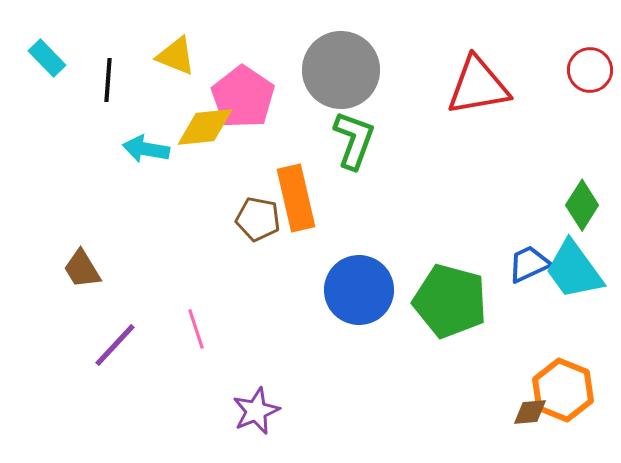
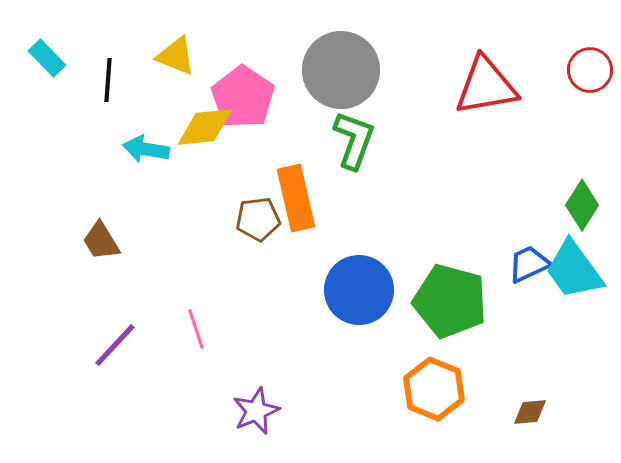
red triangle: moved 8 px right
brown pentagon: rotated 18 degrees counterclockwise
brown trapezoid: moved 19 px right, 28 px up
orange hexagon: moved 129 px left, 1 px up
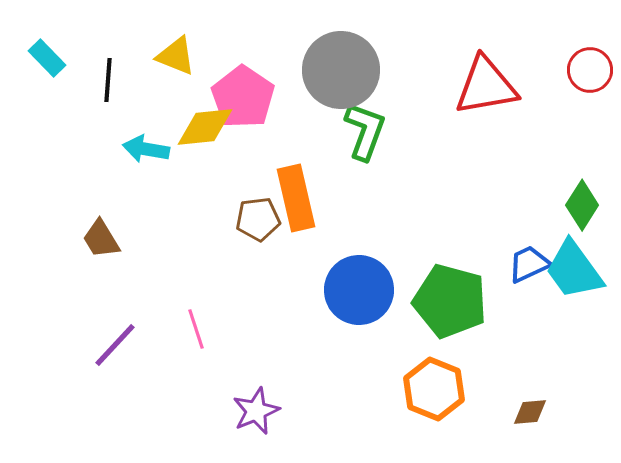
green L-shape: moved 11 px right, 9 px up
brown trapezoid: moved 2 px up
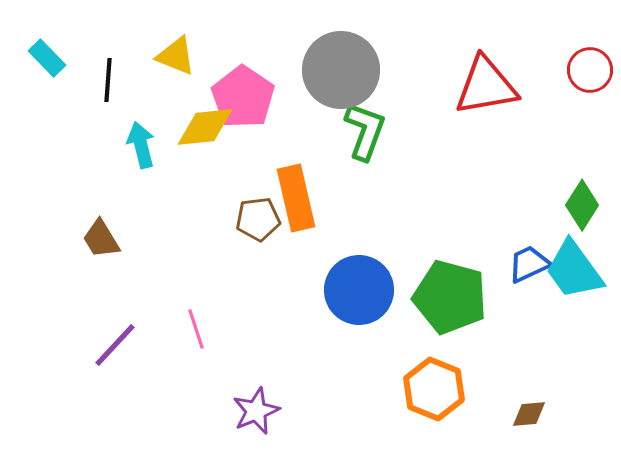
cyan arrow: moved 5 px left, 4 px up; rotated 66 degrees clockwise
green pentagon: moved 4 px up
brown diamond: moved 1 px left, 2 px down
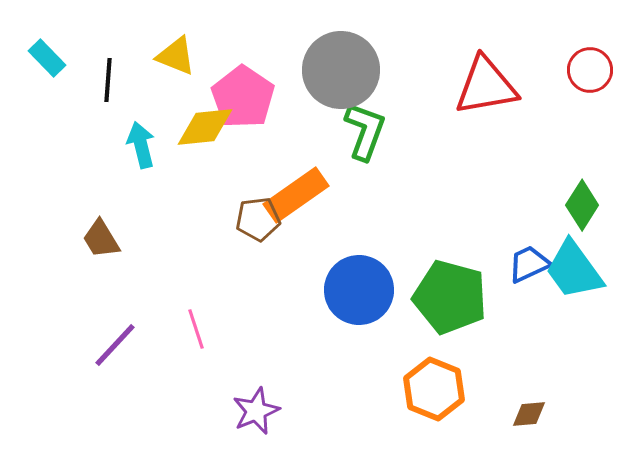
orange rectangle: moved 3 px up; rotated 68 degrees clockwise
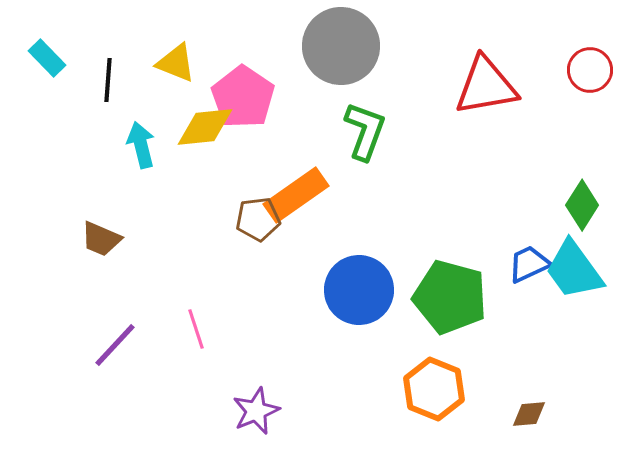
yellow triangle: moved 7 px down
gray circle: moved 24 px up
brown trapezoid: rotated 36 degrees counterclockwise
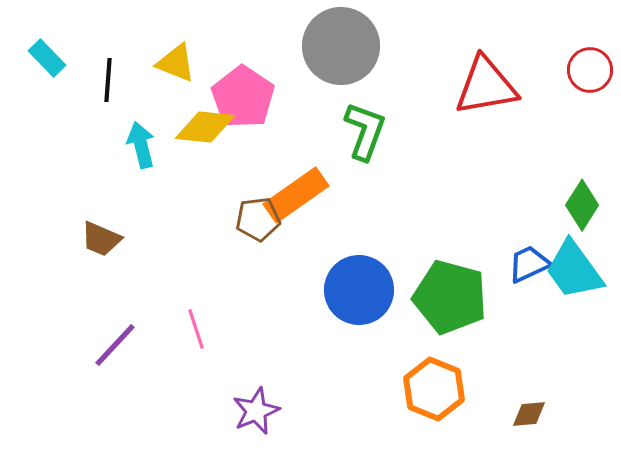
yellow diamond: rotated 12 degrees clockwise
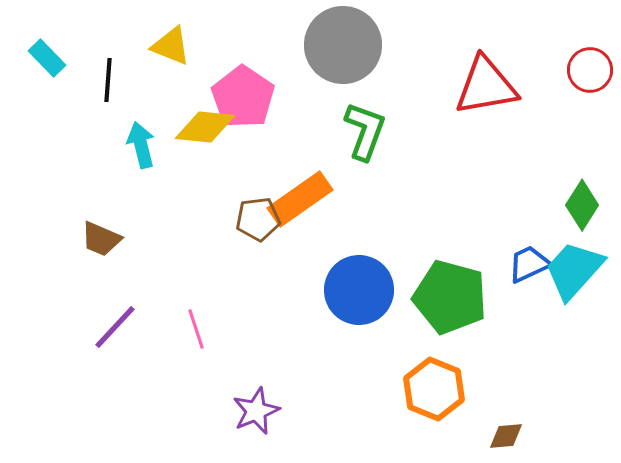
gray circle: moved 2 px right, 1 px up
yellow triangle: moved 5 px left, 17 px up
orange rectangle: moved 4 px right, 4 px down
cyan trapezoid: rotated 78 degrees clockwise
purple line: moved 18 px up
brown diamond: moved 23 px left, 22 px down
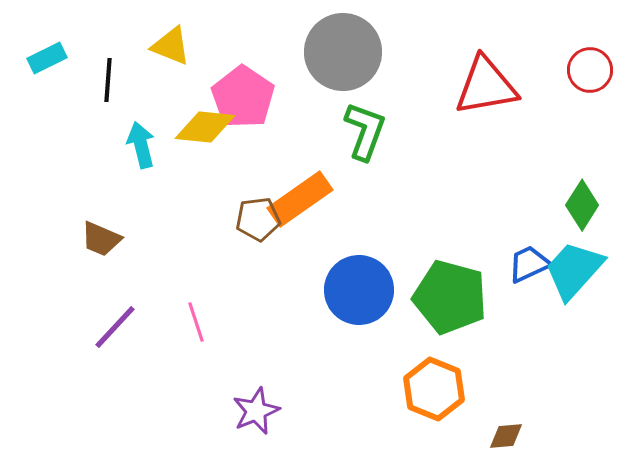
gray circle: moved 7 px down
cyan rectangle: rotated 72 degrees counterclockwise
pink line: moved 7 px up
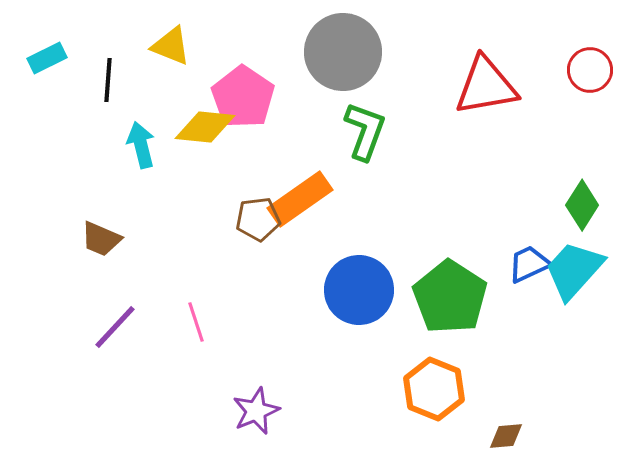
green pentagon: rotated 18 degrees clockwise
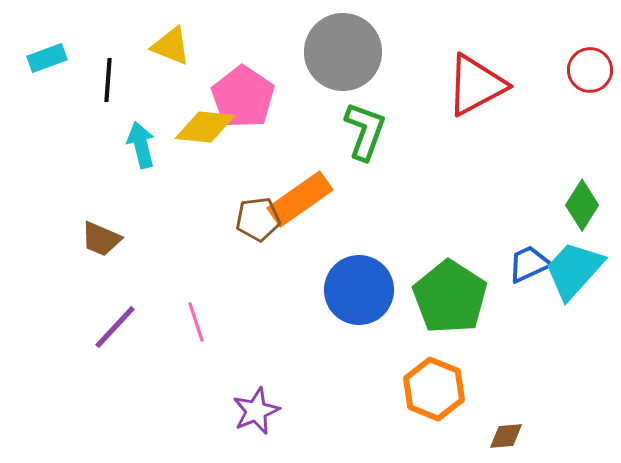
cyan rectangle: rotated 6 degrees clockwise
red triangle: moved 10 px left, 1 px up; rotated 18 degrees counterclockwise
